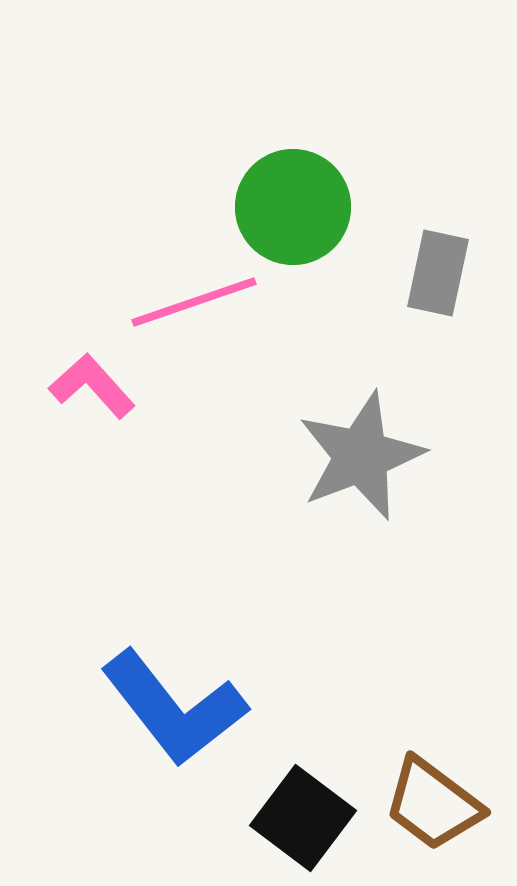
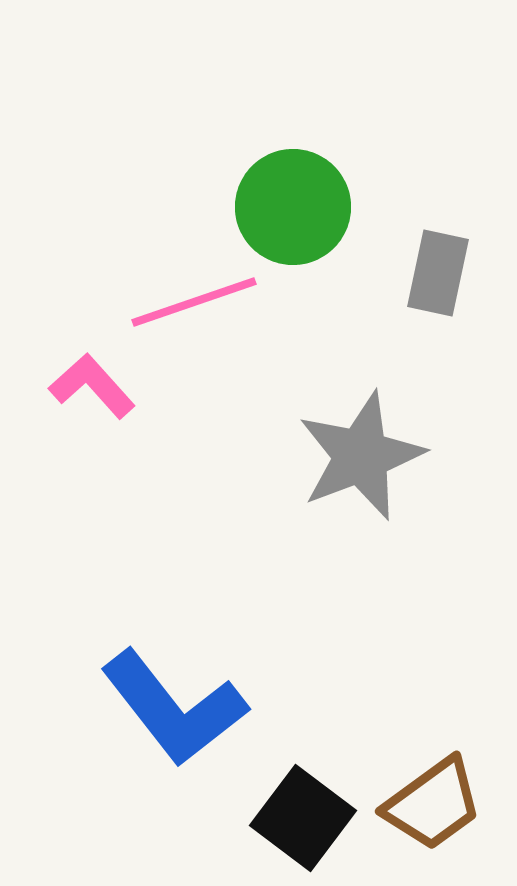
brown trapezoid: rotated 73 degrees counterclockwise
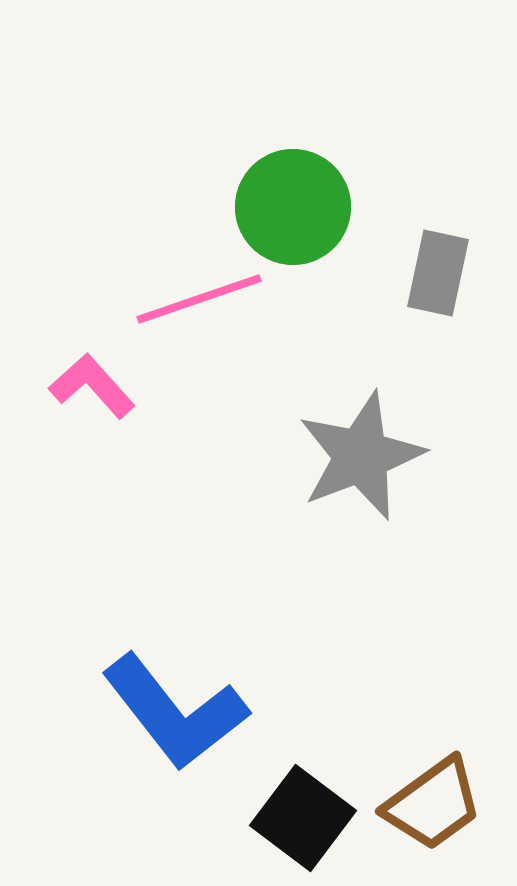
pink line: moved 5 px right, 3 px up
blue L-shape: moved 1 px right, 4 px down
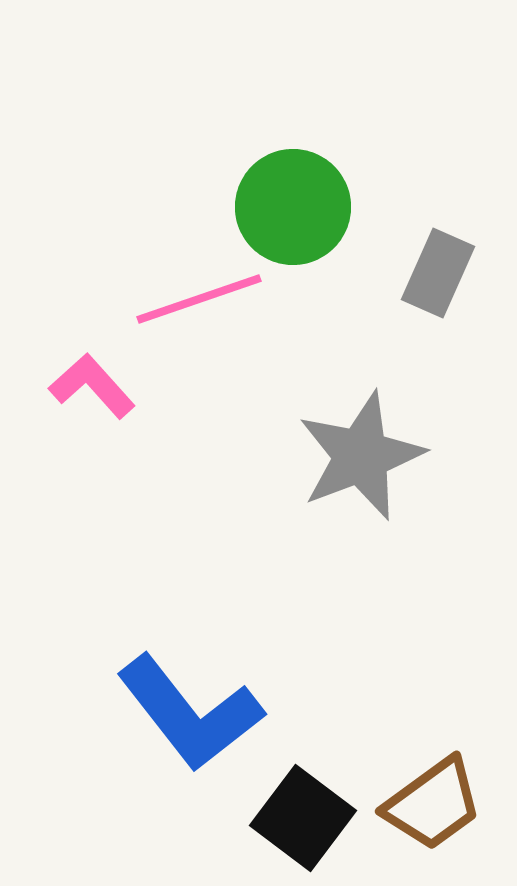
gray rectangle: rotated 12 degrees clockwise
blue L-shape: moved 15 px right, 1 px down
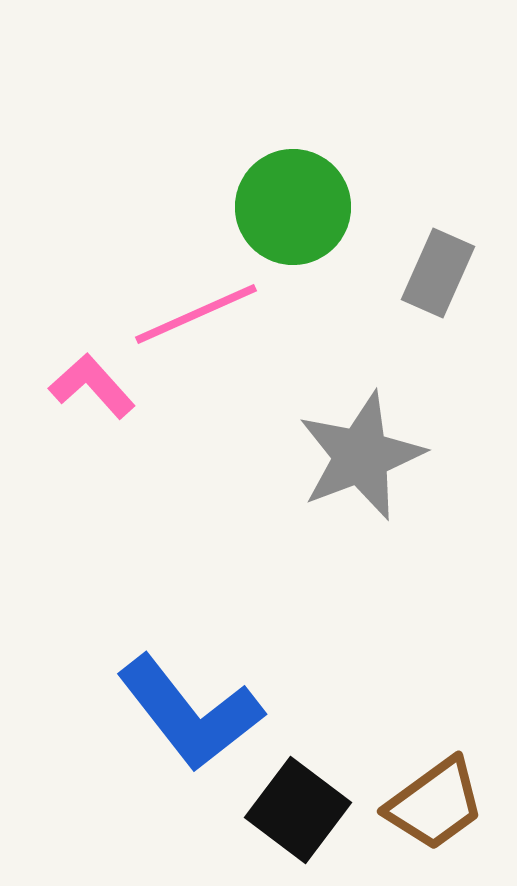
pink line: moved 3 px left, 15 px down; rotated 5 degrees counterclockwise
brown trapezoid: moved 2 px right
black square: moved 5 px left, 8 px up
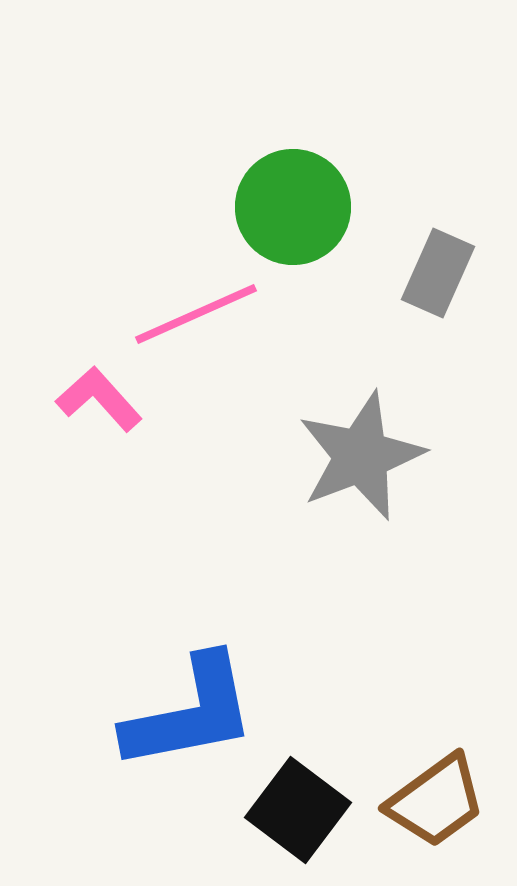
pink L-shape: moved 7 px right, 13 px down
blue L-shape: rotated 63 degrees counterclockwise
brown trapezoid: moved 1 px right, 3 px up
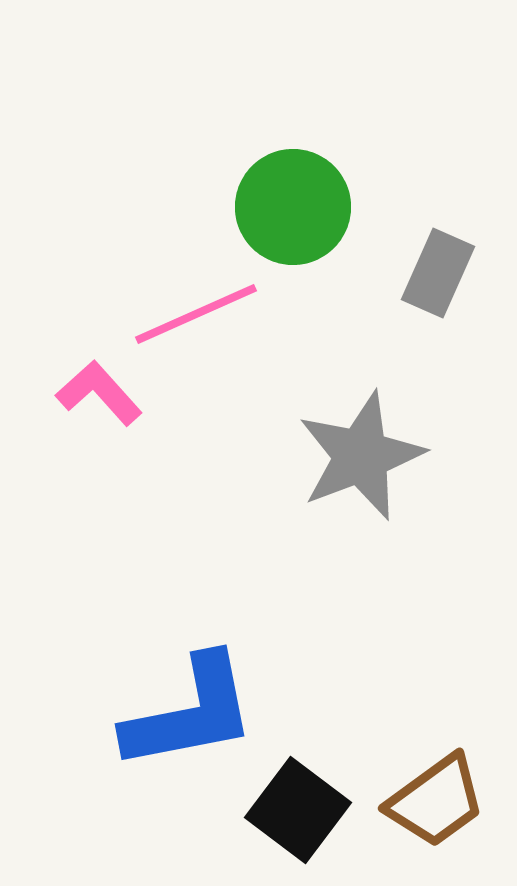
pink L-shape: moved 6 px up
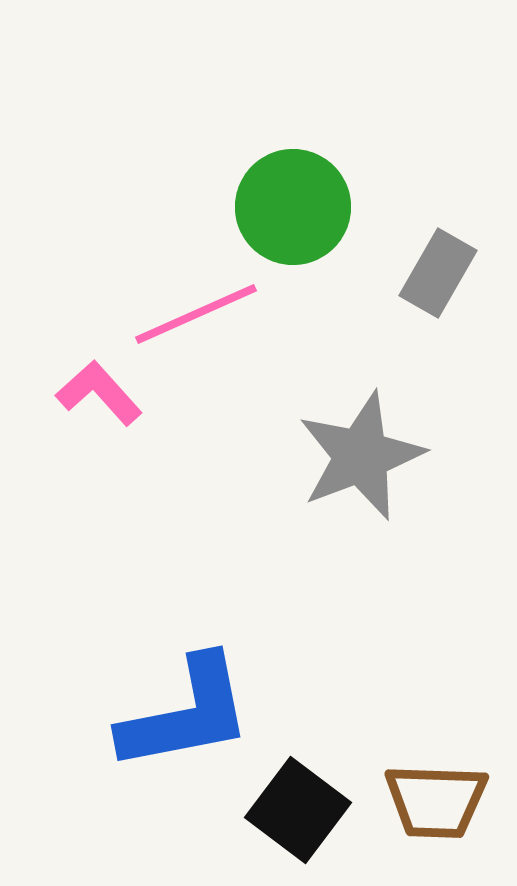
gray rectangle: rotated 6 degrees clockwise
blue L-shape: moved 4 px left, 1 px down
brown trapezoid: rotated 38 degrees clockwise
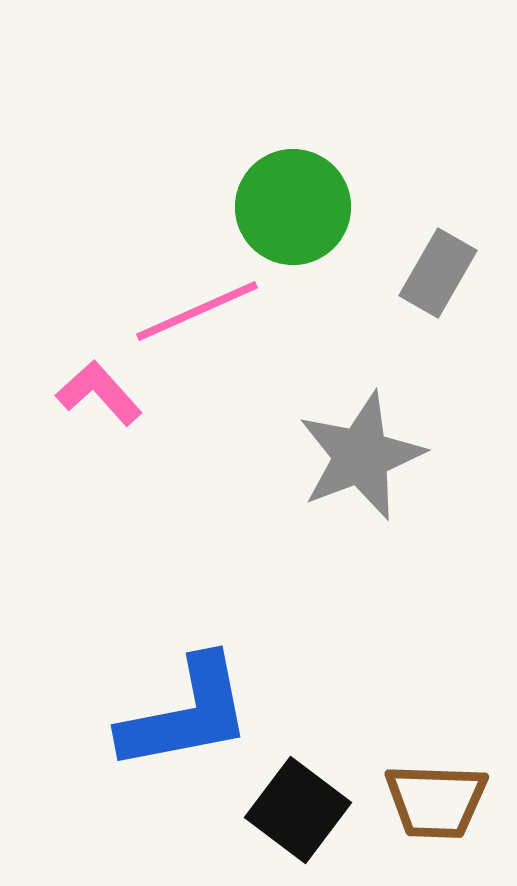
pink line: moved 1 px right, 3 px up
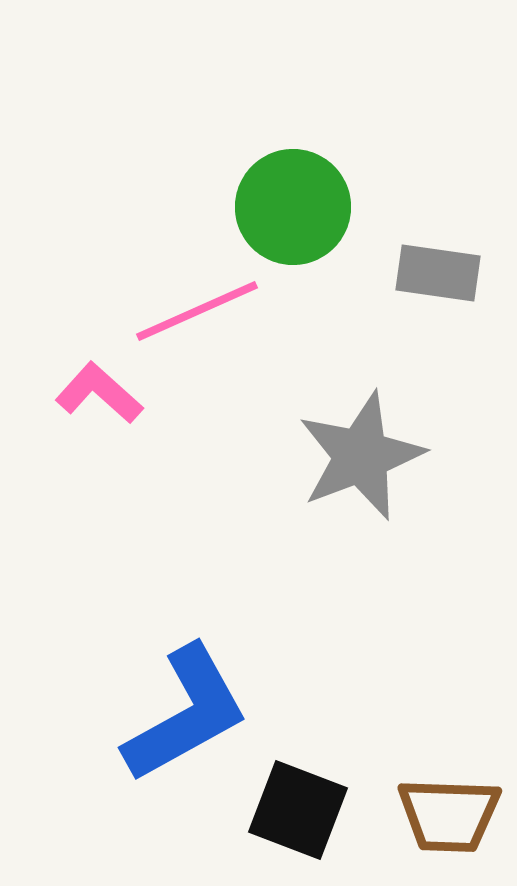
gray rectangle: rotated 68 degrees clockwise
pink L-shape: rotated 6 degrees counterclockwise
blue L-shape: rotated 18 degrees counterclockwise
brown trapezoid: moved 13 px right, 14 px down
black square: rotated 16 degrees counterclockwise
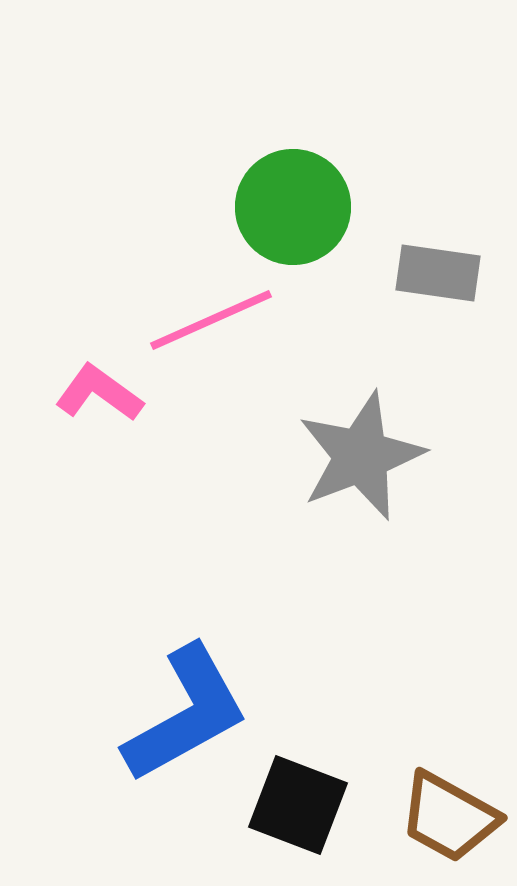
pink line: moved 14 px right, 9 px down
pink L-shape: rotated 6 degrees counterclockwise
black square: moved 5 px up
brown trapezoid: moved 2 px down; rotated 27 degrees clockwise
